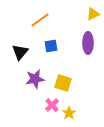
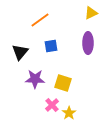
yellow triangle: moved 2 px left, 1 px up
purple star: rotated 12 degrees clockwise
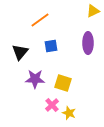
yellow triangle: moved 2 px right, 2 px up
yellow star: rotated 16 degrees counterclockwise
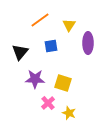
yellow triangle: moved 24 px left, 14 px down; rotated 32 degrees counterclockwise
pink cross: moved 4 px left, 2 px up
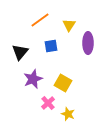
purple star: moved 2 px left; rotated 24 degrees counterclockwise
yellow square: rotated 12 degrees clockwise
yellow star: moved 1 px left, 1 px down
